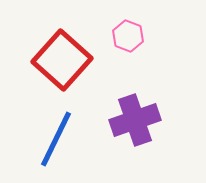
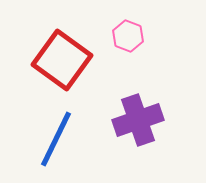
red square: rotated 6 degrees counterclockwise
purple cross: moved 3 px right
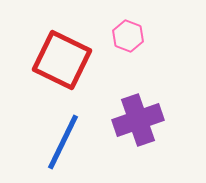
red square: rotated 10 degrees counterclockwise
blue line: moved 7 px right, 3 px down
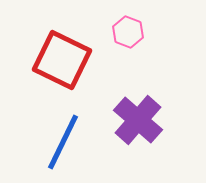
pink hexagon: moved 4 px up
purple cross: rotated 30 degrees counterclockwise
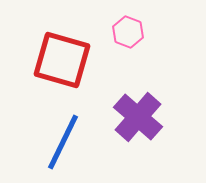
red square: rotated 10 degrees counterclockwise
purple cross: moved 3 px up
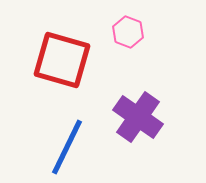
purple cross: rotated 6 degrees counterclockwise
blue line: moved 4 px right, 5 px down
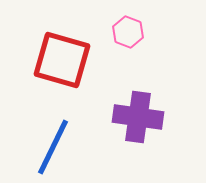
purple cross: rotated 27 degrees counterclockwise
blue line: moved 14 px left
